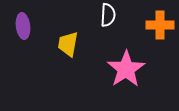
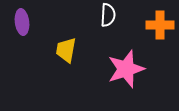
purple ellipse: moved 1 px left, 4 px up
yellow trapezoid: moved 2 px left, 6 px down
pink star: rotated 15 degrees clockwise
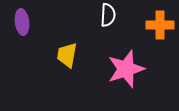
yellow trapezoid: moved 1 px right, 5 px down
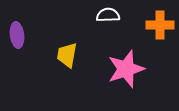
white semicircle: rotated 95 degrees counterclockwise
purple ellipse: moved 5 px left, 13 px down
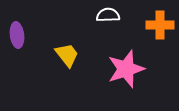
yellow trapezoid: rotated 132 degrees clockwise
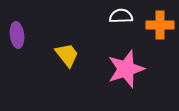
white semicircle: moved 13 px right, 1 px down
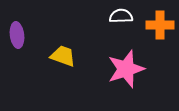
yellow trapezoid: moved 4 px left, 1 px down; rotated 32 degrees counterclockwise
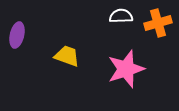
orange cross: moved 2 px left, 2 px up; rotated 16 degrees counterclockwise
purple ellipse: rotated 20 degrees clockwise
yellow trapezoid: moved 4 px right
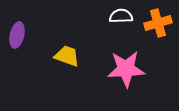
pink star: rotated 15 degrees clockwise
